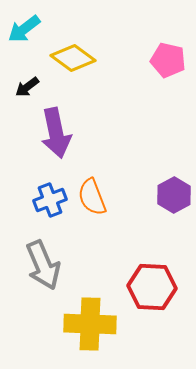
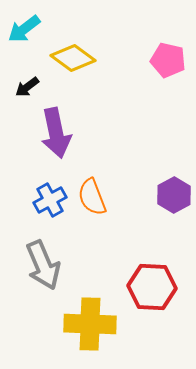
blue cross: rotated 8 degrees counterclockwise
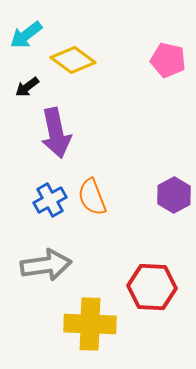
cyan arrow: moved 2 px right, 6 px down
yellow diamond: moved 2 px down
gray arrow: moved 3 px right; rotated 75 degrees counterclockwise
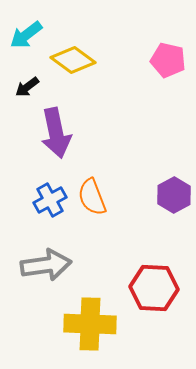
red hexagon: moved 2 px right, 1 px down
